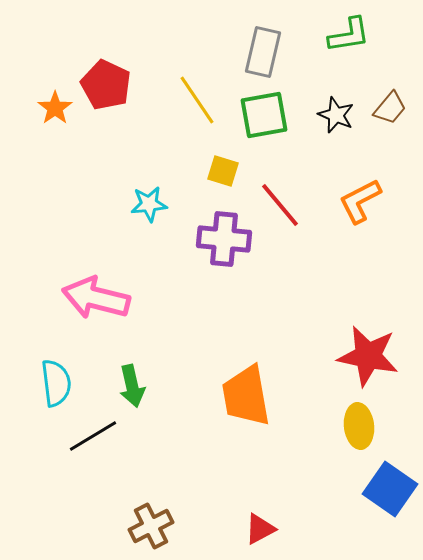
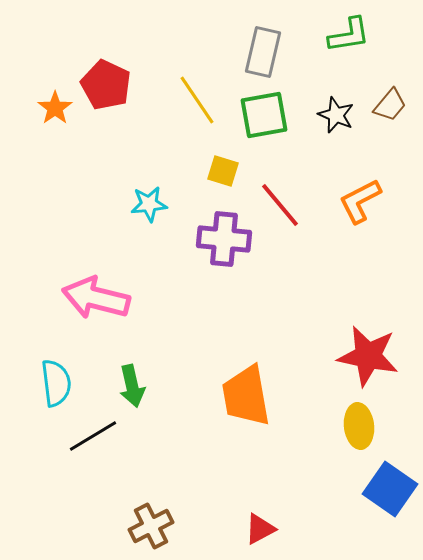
brown trapezoid: moved 3 px up
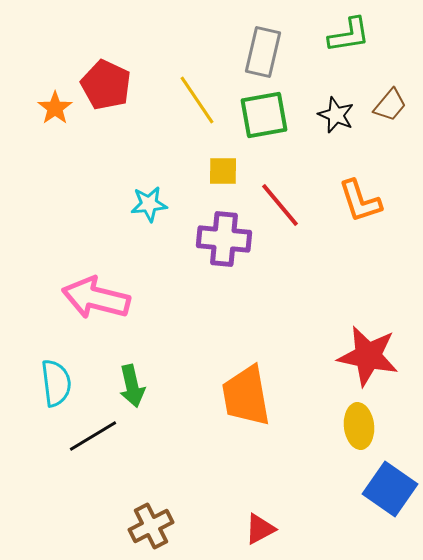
yellow square: rotated 16 degrees counterclockwise
orange L-shape: rotated 81 degrees counterclockwise
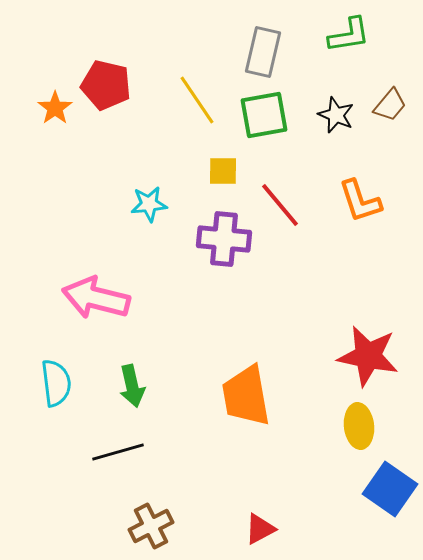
red pentagon: rotated 12 degrees counterclockwise
black line: moved 25 px right, 16 px down; rotated 15 degrees clockwise
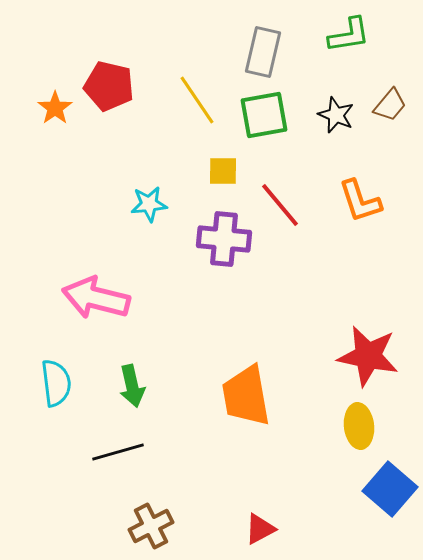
red pentagon: moved 3 px right, 1 px down
blue square: rotated 6 degrees clockwise
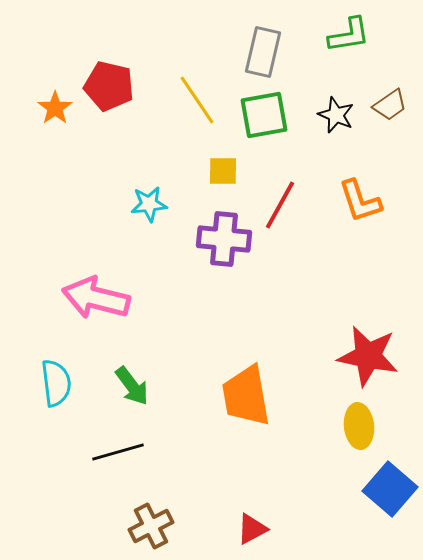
brown trapezoid: rotated 15 degrees clockwise
red line: rotated 69 degrees clockwise
green arrow: rotated 24 degrees counterclockwise
red triangle: moved 8 px left
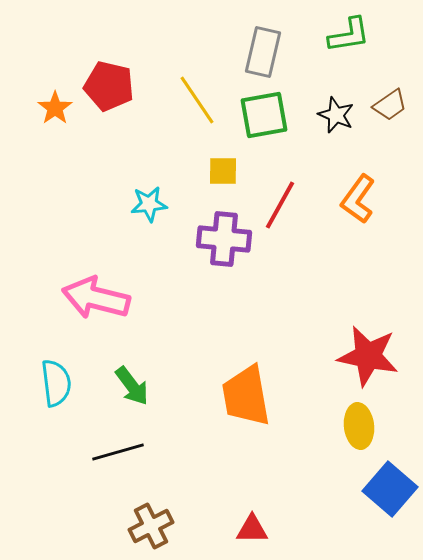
orange L-shape: moved 2 px left, 2 px up; rotated 54 degrees clockwise
red triangle: rotated 28 degrees clockwise
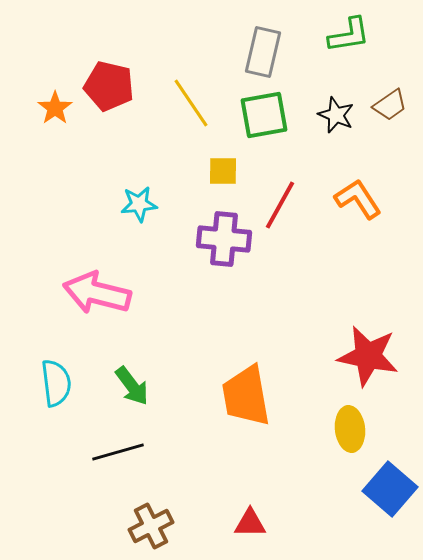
yellow line: moved 6 px left, 3 px down
orange L-shape: rotated 111 degrees clockwise
cyan star: moved 10 px left
pink arrow: moved 1 px right, 5 px up
yellow ellipse: moved 9 px left, 3 px down
red triangle: moved 2 px left, 6 px up
